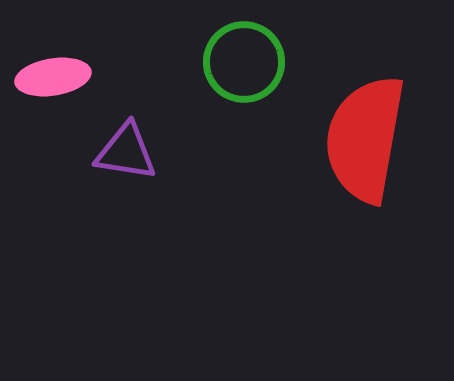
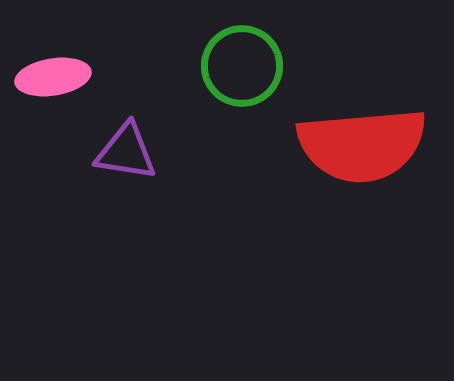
green circle: moved 2 px left, 4 px down
red semicircle: moved 3 px left, 6 px down; rotated 105 degrees counterclockwise
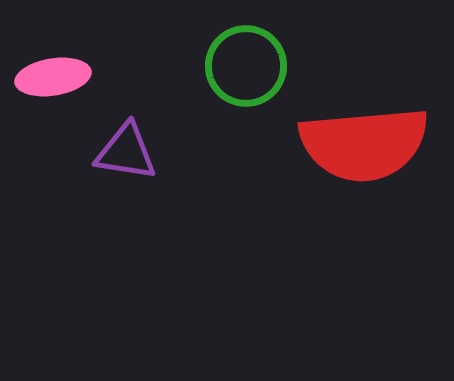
green circle: moved 4 px right
red semicircle: moved 2 px right, 1 px up
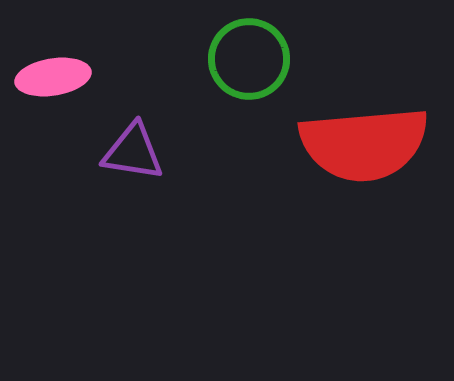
green circle: moved 3 px right, 7 px up
purple triangle: moved 7 px right
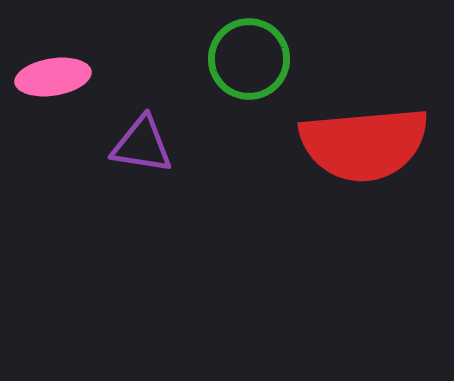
purple triangle: moved 9 px right, 7 px up
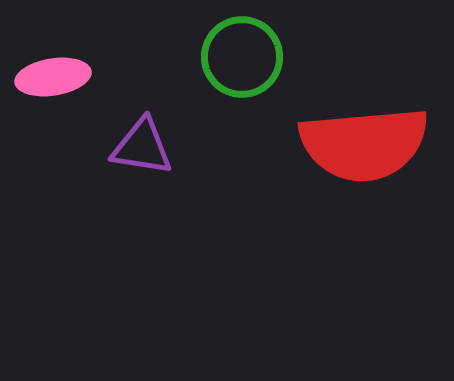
green circle: moved 7 px left, 2 px up
purple triangle: moved 2 px down
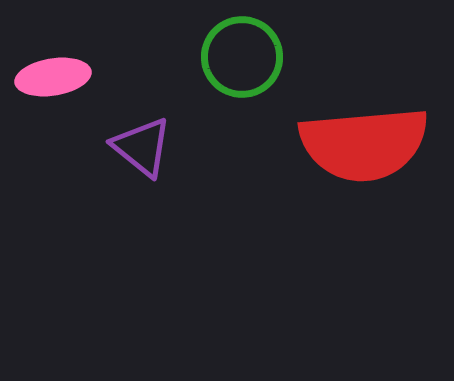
purple triangle: rotated 30 degrees clockwise
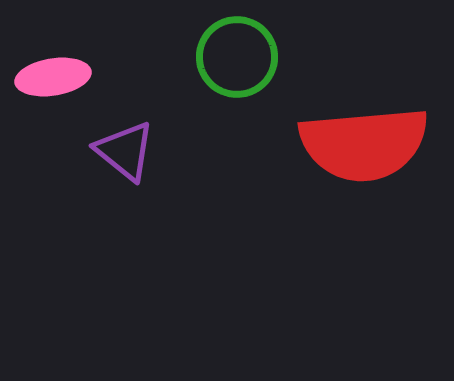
green circle: moved 5 px left
purple triangle: moved 17 px left, 4 px down
